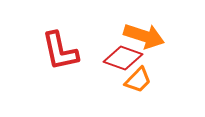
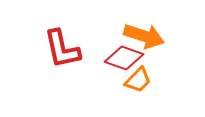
red L-shape: moved 2 px right, 2 px up
red diamond: moved 1 px right
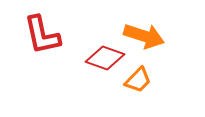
red L-shape: moved 20 px left, 14 px up
red diamond: moved 19 px left
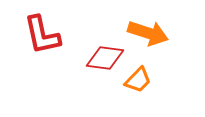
orange arrow: moved 4 px right, 3 px up
red diamond: rotated 12 degrees counterclockwise
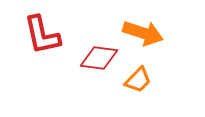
orange arrow: moved 5 px left
red diamond: moved 6 px left
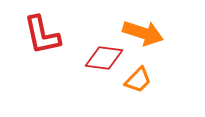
red diamond: moved 5 px right
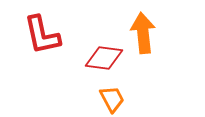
orange arrow: rotated 114 degrees counterclockwise
orange trapezoid: moved 26 px left, 19 px down; rotated 72 degrees counterclockwise
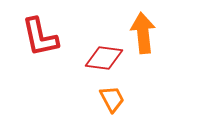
red L-shape: moved 2 px left, 2 px down
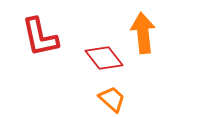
red diamond: rotated 45 degrees clockwise
orange trapezoid: rotated 20 degrees counterclockwise
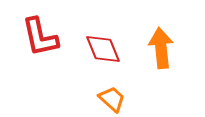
orange arrow: moved 18 px right, 15 px down
red diamond: moved 1 px left, 9 px up; rotated 15 degrees clockwise
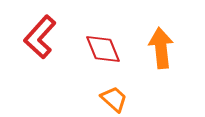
red L-shape: rotated 54 degrees clockwise
orange trapezoid: moved 2 px right
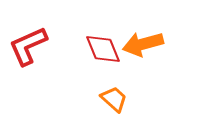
red L-shape: moved 12 px left, 9 px down; rotated 24 degrees clockwise
orange arrow: moved 18 px left, 4 px up; rotated 99 degrees counterclockwise
